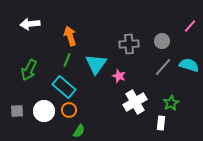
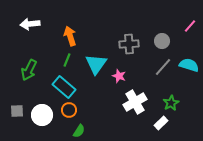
white circle: moved 2 px left, 4 px down
white rectangle: rotated 40 degrees clockwise
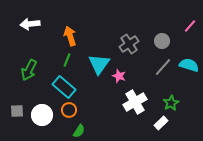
gray cross: rotated 30 degrees counterclockwise
cyan triangle: moved 3 px right
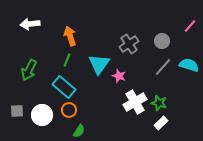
green star: moved 12 px left; rotated 28 degrees counterclockwise
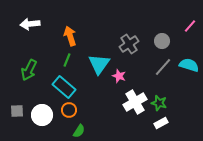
white rectangle: rotated 16 degrees clockwise
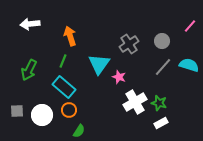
green line: moved 4 px left, 1 px down
pink star: moved 1 px down
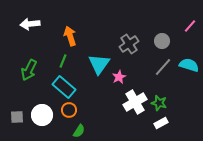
pink star: rotated 24 degrees clockwise
gray square: moved 6 px down
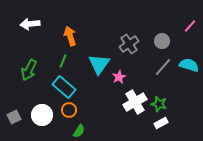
green star: moved 1 px down
gray square: moved 3 px left; rotated 24 degrees counterclockwise
